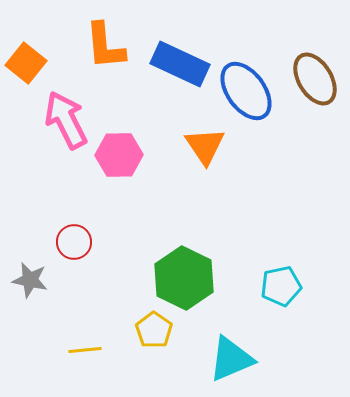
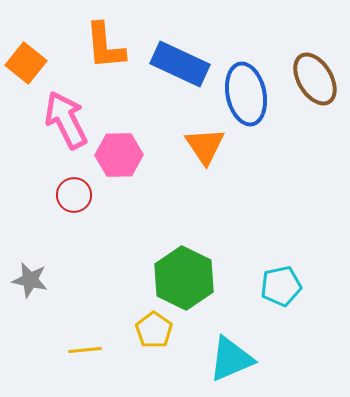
blue ellipse: moved 3 px down; rotated 24 degrees clockwise
red circle: moved 47 px up
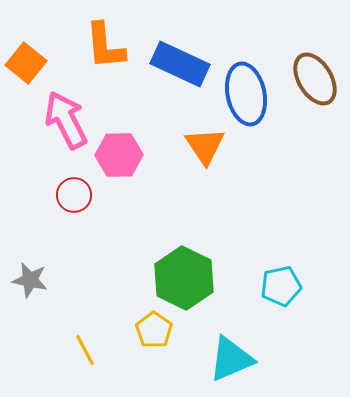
yellow line: rotated 68 degrees clockwise
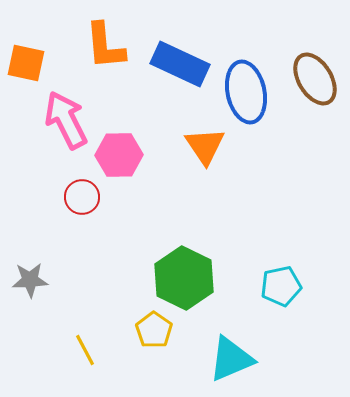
orange square: rotated 27 degrees counterclockwise
blue ellipse: moved 2 px up
red circle: moved 8 px right, 2 px down
gray star: rotated 15 degrees counterclockwise
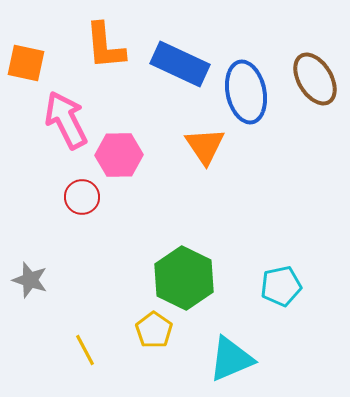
gray star: rotated 21 degrees clockwise
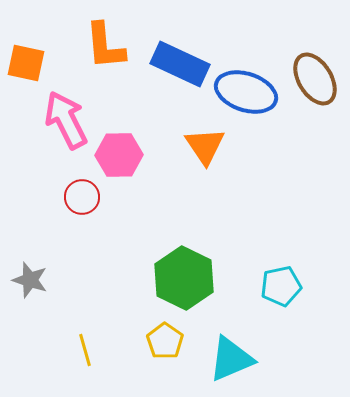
blue ellipse: rotated 60 degrees counterclockwise
yellow pentagon: moved 11 px right, 11 px down
yellow line: rotated 12 degrees clockwise
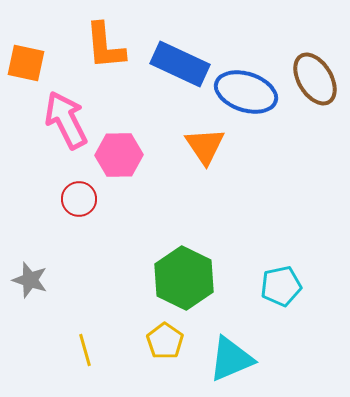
red circle: moved 3 px left, 2 px down
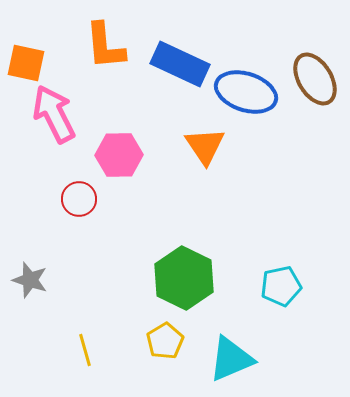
pink arrow: moved 12 px left, 6 px up
yellow pentagon: rotated 6 degrees clockwise
